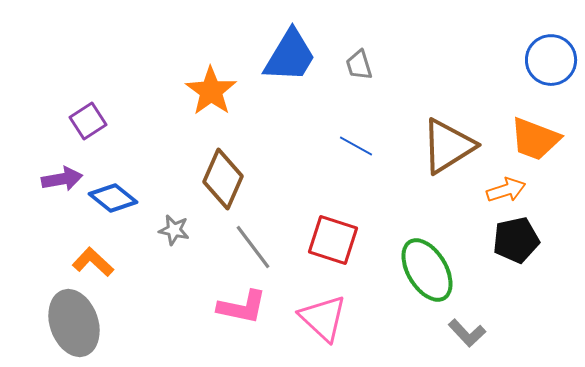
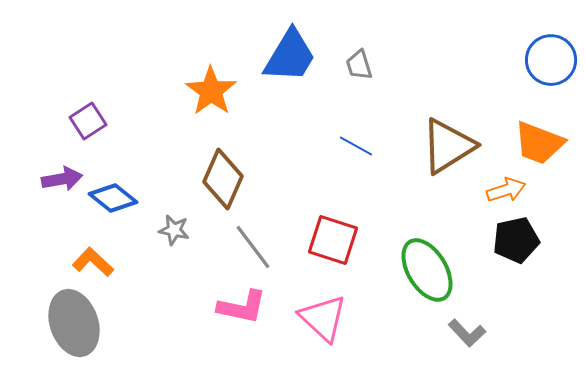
orange trapezoid: moved 4 px right, 4 px down
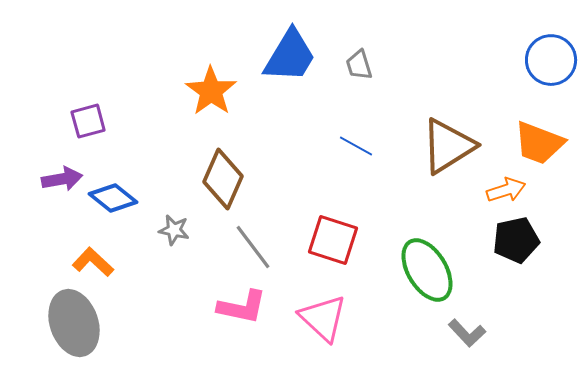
purple square: rotated 18 degrees clockwise
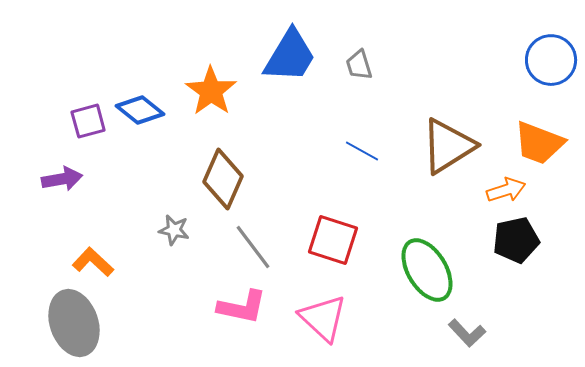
blue line: moved 6 px right, 5 px down
blue diamond: moved 27 px right, 88 px up
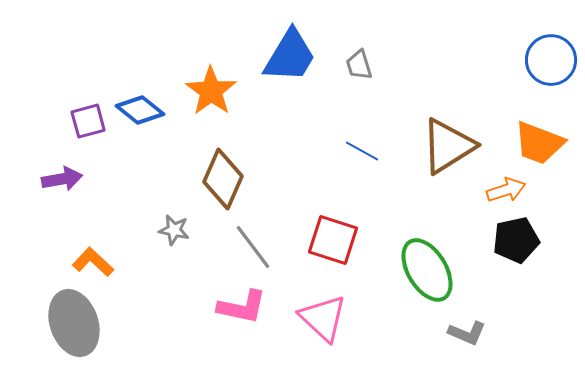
gray L-shape: rotated 24 degrees counterclockwise
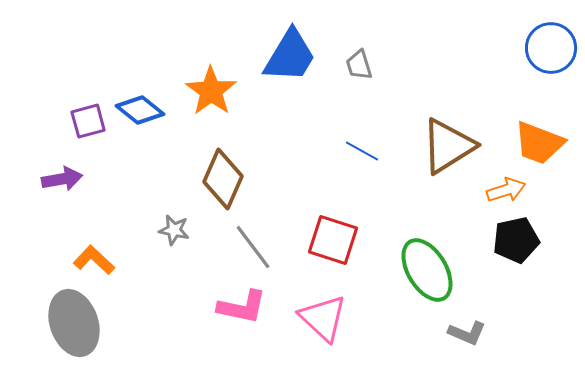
blue circle: moved 12 px up
orange L-shape: moved 1 px right, 2 px up
